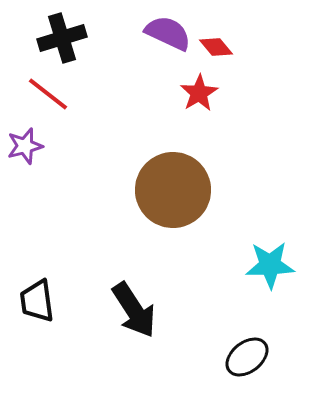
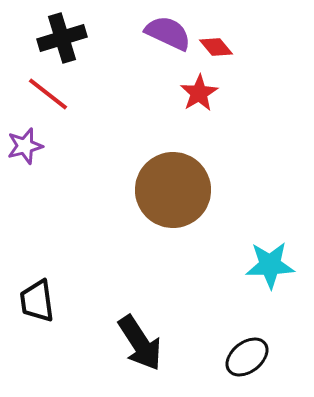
black arrow: moved 6 px right, 33 px down
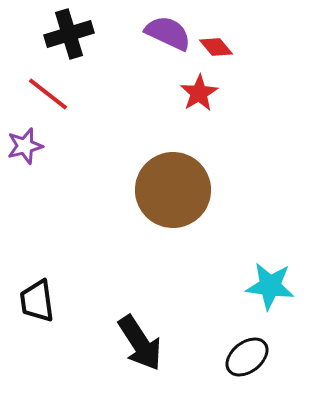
black cross: moved 7 px right, 4 px up
cyan star: moved 21 px down; rotated 9 degrees clockwise
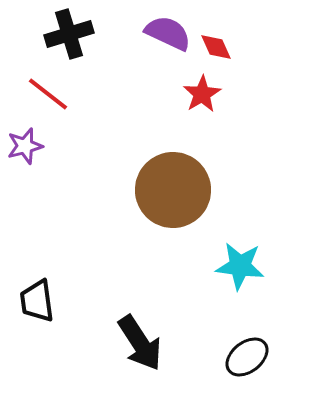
red diamond: rotated 16 degrees clockwise
red star: moved 3 px right, 1 px down
cyan star: moved 30 px left, 20 px up
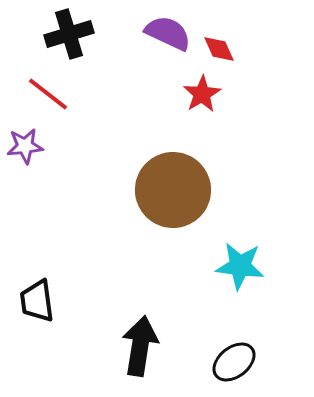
red diamond: moved 3 px right, 2 px down
purple star: rotated 9 degrees clockwise
black arrow: moved 3 px down; rotated 138 degrees counterclockwise
black ellipse: moved 13 px left, 5 px down
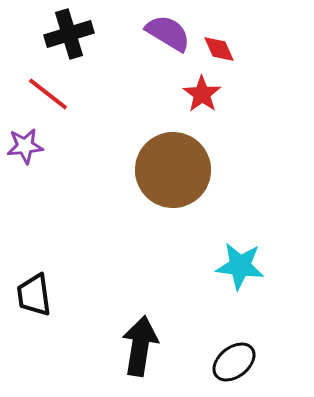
purple semicircle: rotated 6 degrees clockwise
red star: rotated 6 degrees counterclockwise
brown circle: moved 20 px up
black trapezoid: moved 3 px left, 6 px up
